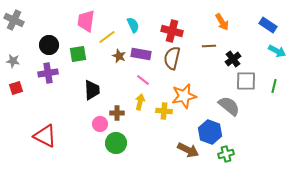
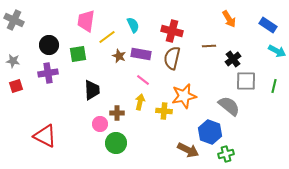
orange arrow: moved 7 px right, 3 px up
red square: moved 2 px up
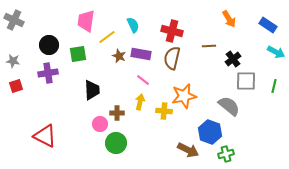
cyan arrow: moved 1 px left, 1 px down
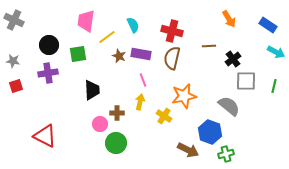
pink line: rotated 32 degrees clockwise
yellow cross: moved 5 px down; rotated 28 degrees clockwise
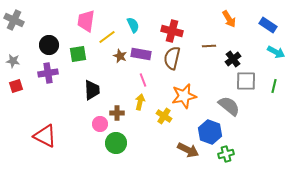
brown star: moved 1 px right
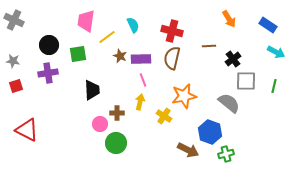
purple rectangle: moved 5 px down; rotated 12 degrees counterclockwise
gray semicircle: moved 3 px up
red triangle: moved 18 px left, 6 px up
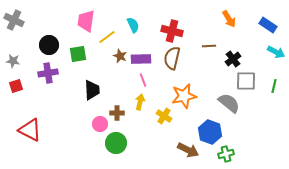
red triangle: moved 3 px right
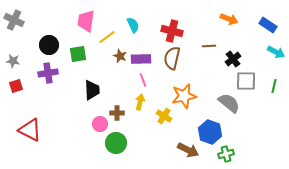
orange arrow: rotated 36 degrees counterclockwise
